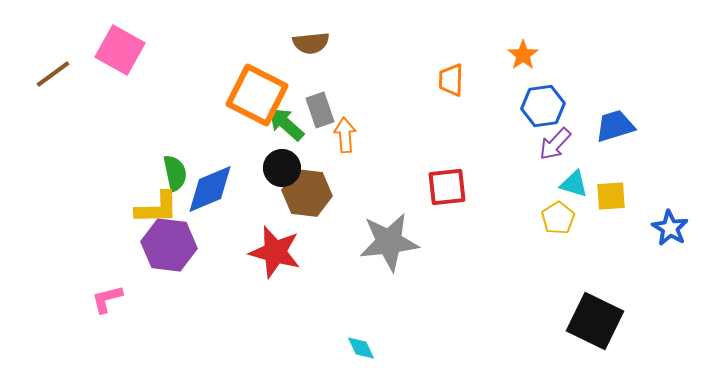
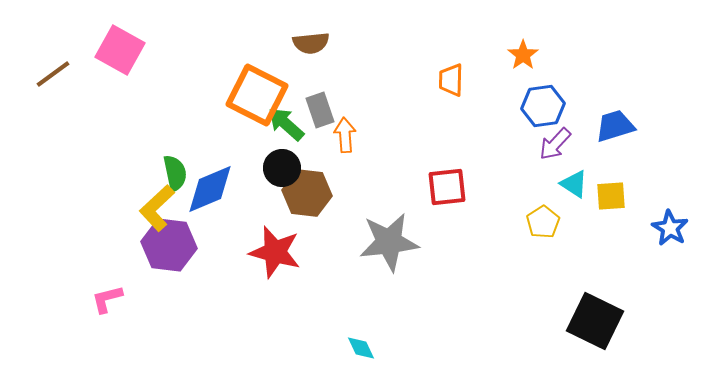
cyan triangle: rotated 16 degrees clockwise
yellow L-shape: rotated 138 degrees clockwise
yellow pentagon: moved 15 px left, 4 px down
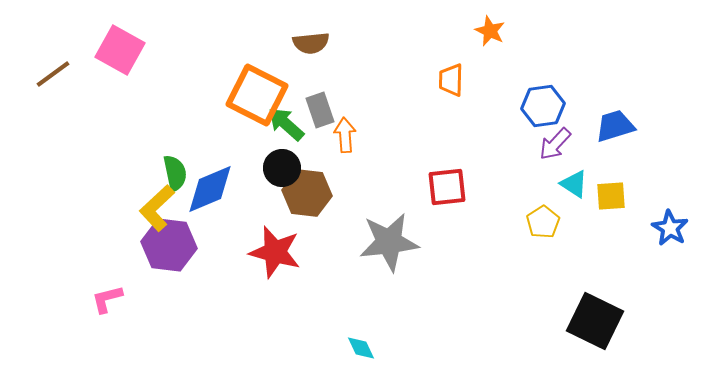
orange star: moved 33 px left, 24 px up; rotated 12 degrees counterclockwise
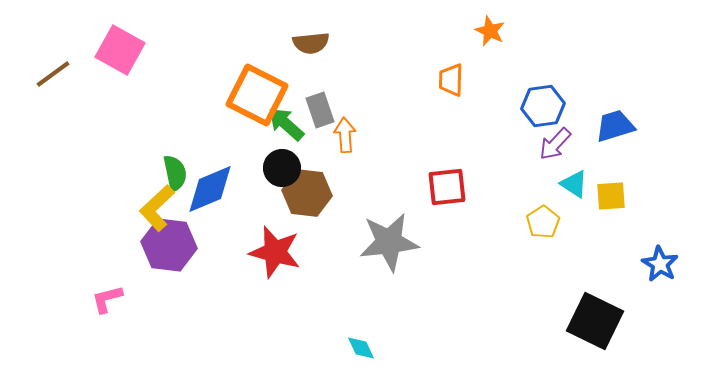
blue star: moved 10 px left, 36 px down
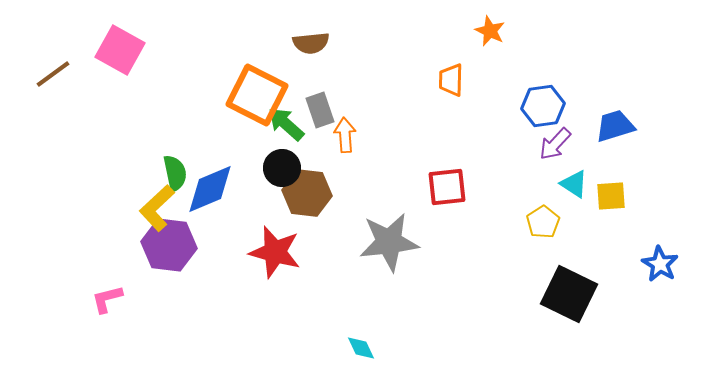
black square: moved 26 px left, 27 px up
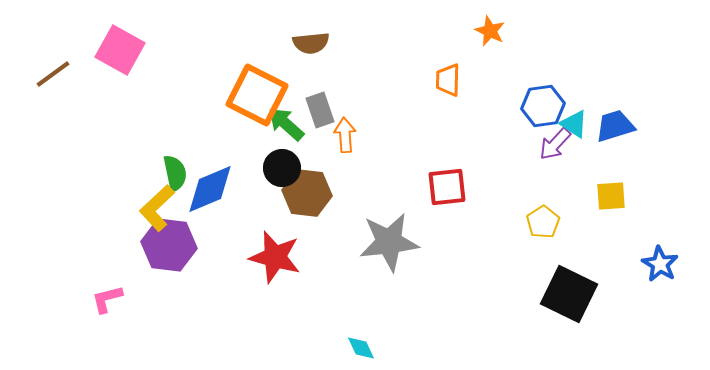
orange trapezoid: moved 3 px left
cyan triangle: moved 60 px up
red star: moved 5 px down
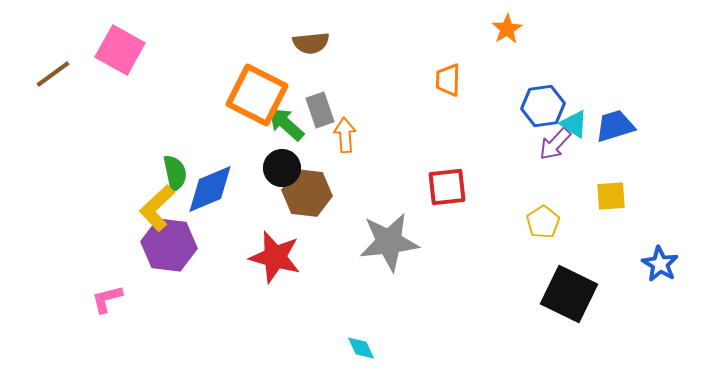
orange star: moved 17 px right, 2 px up; rotated 16 degrees clockwise
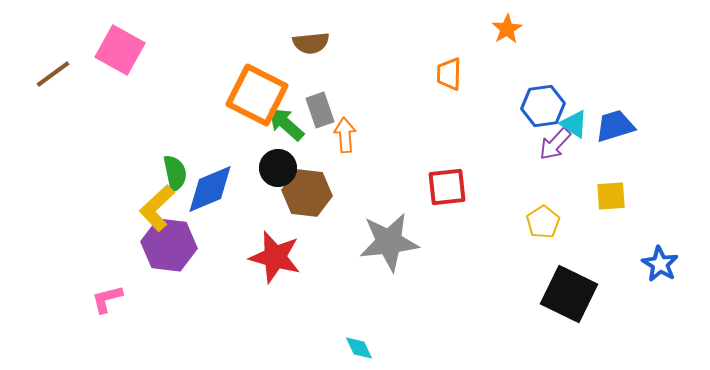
orange trapezoid: moved 1 px right, 6 px up
black circle: moved 4 px left
cyan diamond: moved 2 px left
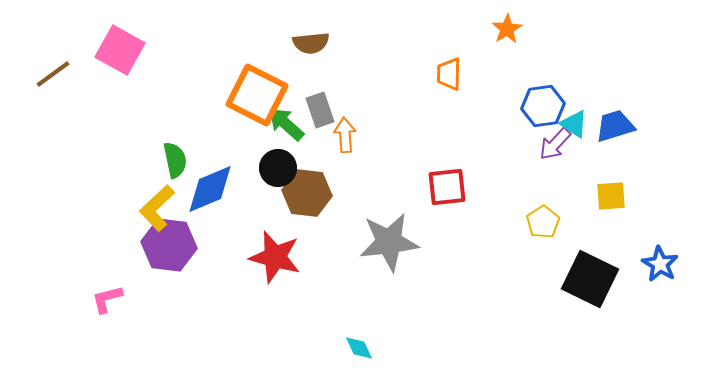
green semicircle: moved 13 px up
black square: moved 21 px right, 15 px up
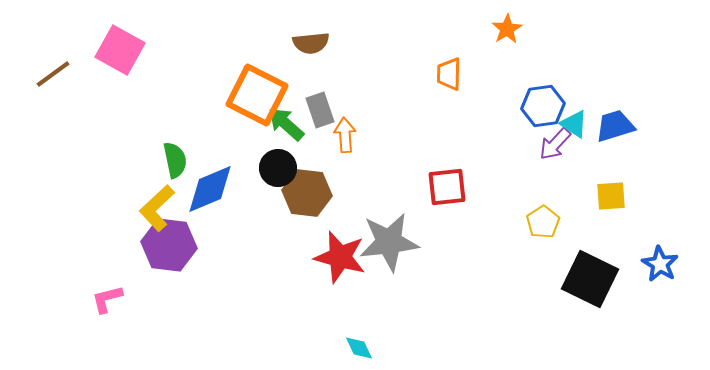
red star: moved 65 px right
